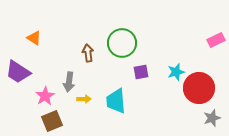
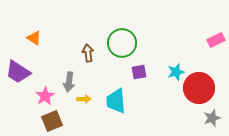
purple square: moved 2 px left
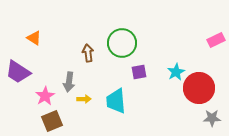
cyan star: rotated 12 degrees counterclockwise
gray star: rotated 18 degrees clockwise
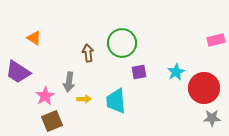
pink rectangle: rotated 12 degrees clockwise
red circle: moved 5 px right
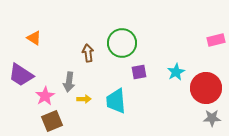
purple trapezoid: moved 3 px right, 3 px down
red circle: moved 2 px right
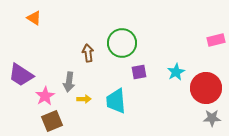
orange triangle: moved 20 px up
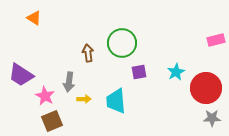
pink star: rotated 12 degrees counterclockwise
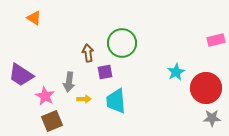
purple square: moved 34 px left
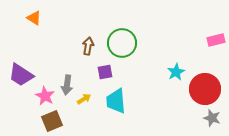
brown arrow: moved 7 px up; rotated 18 degrees clockwise
gray arrow: moved 2 px left, 3 px down
red circle: moved 1 px left, 1 px down
yellow arrow: rotated 32 degrees counterclockwise
gray star: rotated 18 degrees clockwise
